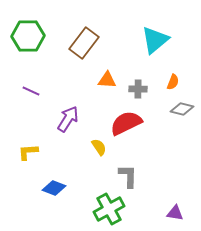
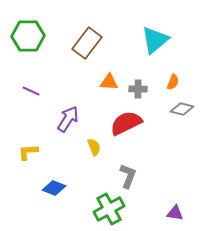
brown rectangle: moved 3 px right
orange triangle: moved 2 px right, 2 px down
yellow semicircle: moved 5 px left; rotated 12 degrees clockwise
gray L-shape: rotated 20 degrees clockwise
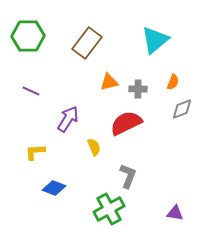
orange triangle: rotated 18 degrees counterclockwise
gray diamond: rotated 35 degrees counterclockwise
yellow L-shape: moved 7 px right
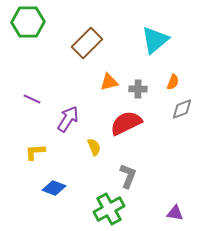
green hexagon: moved 14 px up
brown rectangle: rotated 8 degrees clockwise
purple line: moved 1 px right, 8 px down
